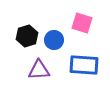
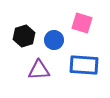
black hexagon: moved 3 px left
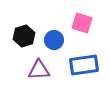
blue rectangle: rotated 12 degrees counterclockwise
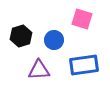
pink square: moved 4 px up
black hexagon: moved 3 px left
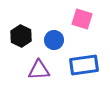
black hexagon: rotated 15 degrees counterclockwise
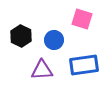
purple triangle: moved 3 px right
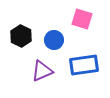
purple triangle: moved 1 px down; rotated 20 degrees counterclockwise
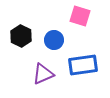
pink square: moved 2 px left, 3 px up
blue rectangle: moved 1 px left
purple triangle: moved 1 px right, 3 px down
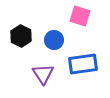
blue rectangle: moved 1 px up
purple triangle: rotated 40 degrees counterclockwise
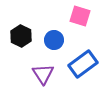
blue rectangle: rotated 28 degrees counterclockwise
